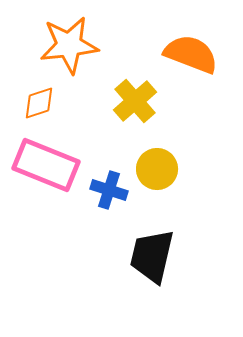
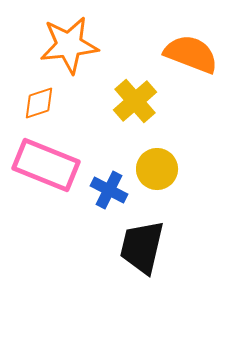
blue cross: rotated 9 degrees clockwise
black trapezoid: moved 10 px left, 9 px up
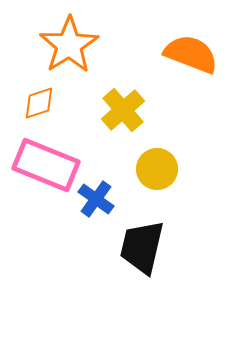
orange star: rotated 26 degrees counterclockwise
yellow cross: moved 12 px left, 9 px down
blue cross: moved 13 px left, 9 px down; rotated 9 degrees clockwise
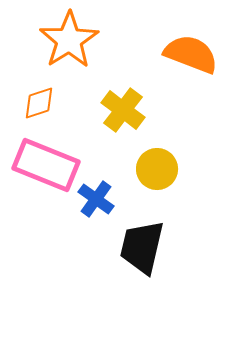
orange star: moved 5 px up
yellow cross: rotated 12 degrees counterclockwise
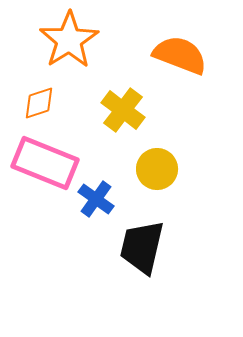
orange semicircle: moved 11 px left, 1 px down
pink rectangle: moved 1 px left, 2 px up
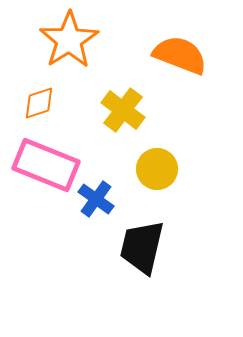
pink rectangle: moved 1 px right, 2 px down
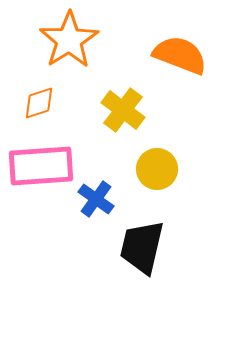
pink rectangle: moved 5 px left, 1 px down; rotated 26 degrees counterclockwise
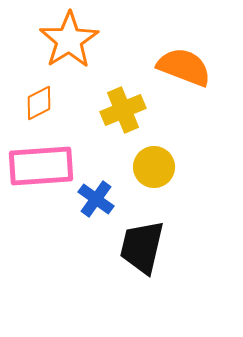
orange semicircle: moved 4 px right, 12 px down
orange diamond: rotated 9 degrees counterclockwise
yellow cross: rotated 30 degrees clockwise
yellow circle: moved 3 px left, 2 px up
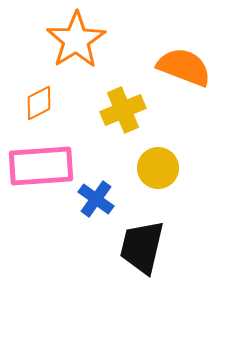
orange star: moved 7 px right
yellow circle: moved 4 px right, 1 px down
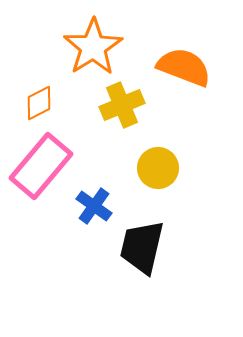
orange star: moved 17 px right, 7 px down
yellow cross: moved 1 px left, 5 px up
pink rectangle: rotated 46 degrees counterclockwise
blue cross: moved 2 px left, 7 px down
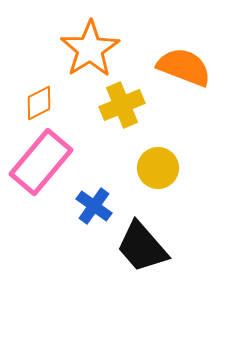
orange star: moved 3 px left, 2 px down
pink rectangle: moved 4 px up
black trapezoid: rotated 54 degrees counterclockwise
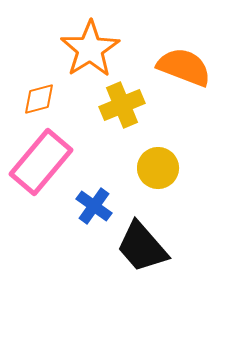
orange diamond: moved 4 px up; rotated 12 degrees clockwise
